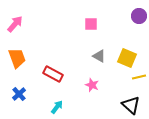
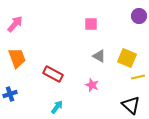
yellow line: moved 1 px left
blue cross: moved 9 px left; rotated 24 degrees clockwise
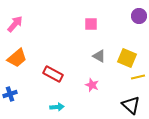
orange trapezoid: rotated 70 degrees clockwise
cyan arrow: rotated 48 degrees clockwise
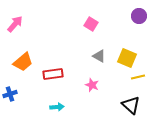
pink square: rotated 32 degrees clockwise
orange trapezoid: moved 6 px right, 4 px down
red rectangle: rotated 36 degrees counterclockwise
